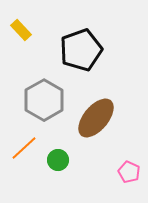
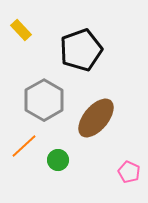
orange line: moved 2 px up
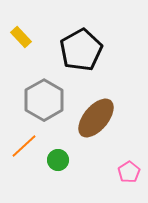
yellow rectangle: moved 7 px down
black pentagon: rotated 9 degrees counterclockwise
pink pentagon: rotated 15 degrees clockwise
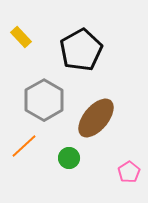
green circle: moved 11 px right, 2 px up
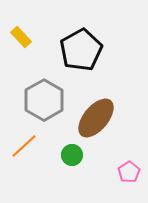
green circle: moved 3 px right, 3 px up
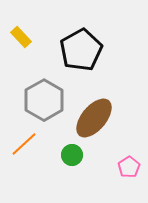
brown ellipse: moved 2 px left
orange line: moved 2 px up
pink pentagon: moved 5 px up
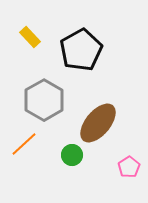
yellow rectangle: moved 9 px right
brown ellipse: moved 4 px right, 5 px down
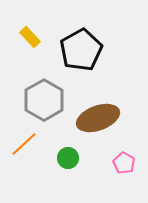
brown ellipse: moved 5 px up; rotated 30 degrees clockwise
green circle: moved 4 px left, 3 px down
pink pentagon: moved 5 px left, 4 px up; rotated 10 degrees counterclockwise
